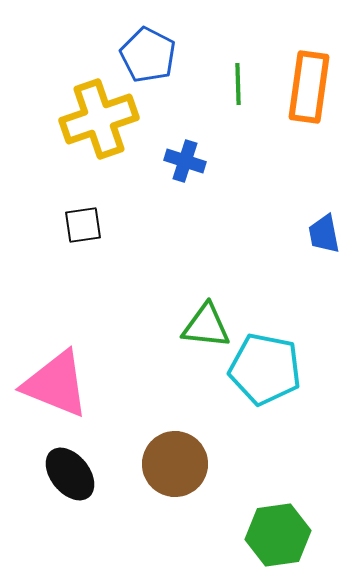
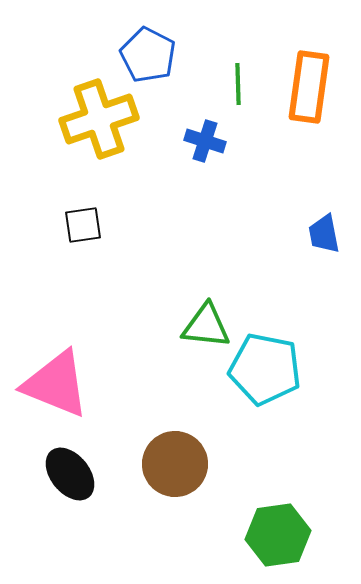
blue cross: moved 20 px right, 20 px up
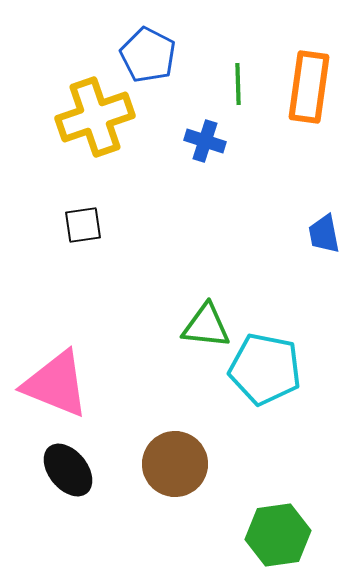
yellow cross: moved 4 px left, 2 px up
black ellipse: moved 2 px left, 4 px up
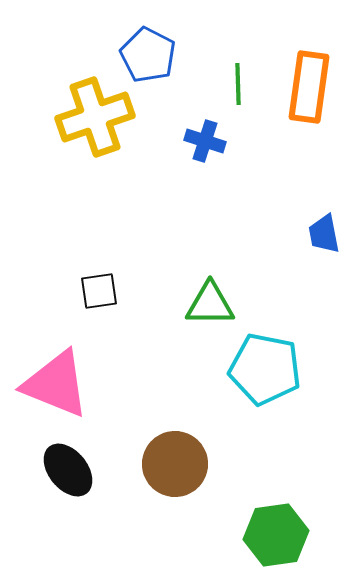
black square: moved 16 px right, 66 px down
green triangle: moved 4 px right, 22 px up; rotated 6 degrees counterclockwise
green hexagon: moved 2 px left
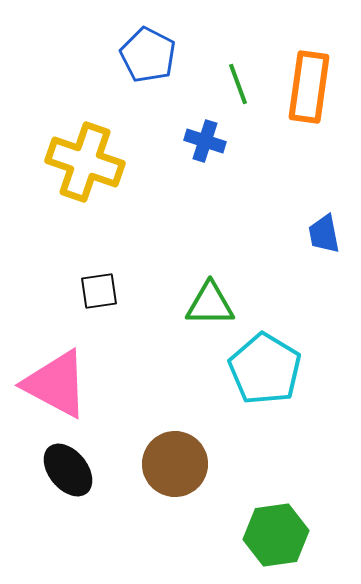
green line: rotated 18 degrees counterclockwise
yellow cross: moved 10 px left, 45 px down; rotated 38 degrees clockwise
cyan pentagon: rotated 20 degrees clockwise
pink triangle: rotated 6 degrees clockwise
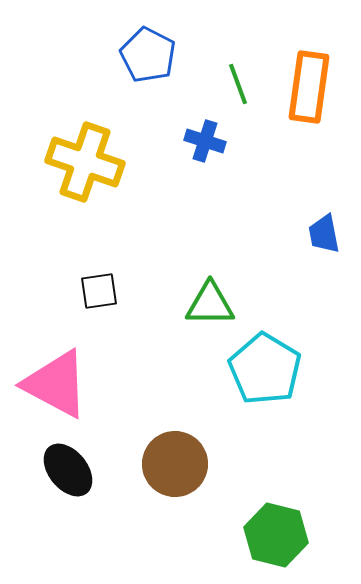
green hexagon: rotated 22 degrees clockwise
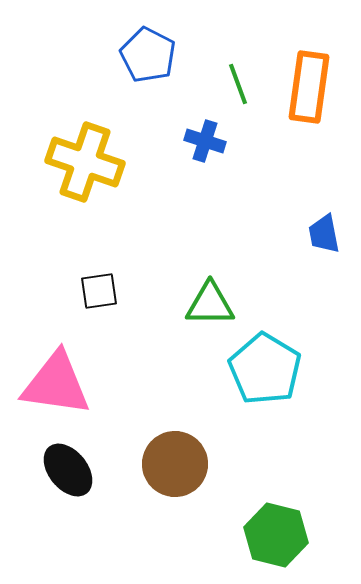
pink triangle: rotated 20 degrees counterclockwise
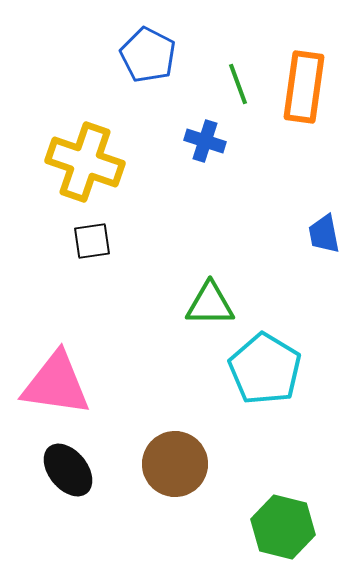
orange rectangle: moved 5 px left
black square: moved 7 px left, 50 px up
green hexagon: moved 7 px right, 8 px up
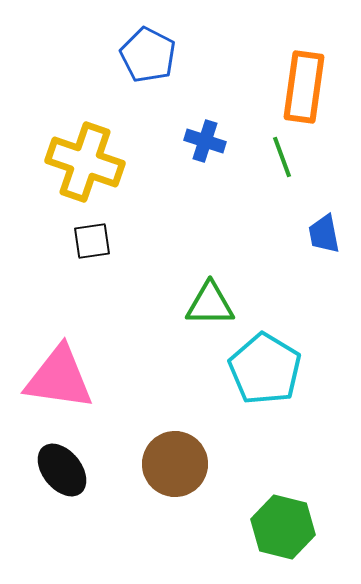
green line: moved 44 px right, 73 px down
pink triangle: moved 3 px right, 6 px up
black ellipse: moved 6 px left
